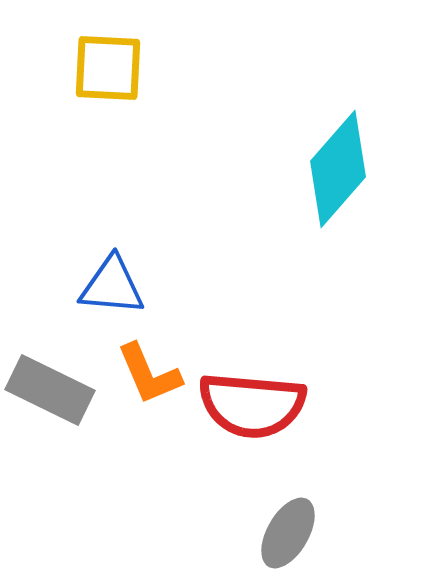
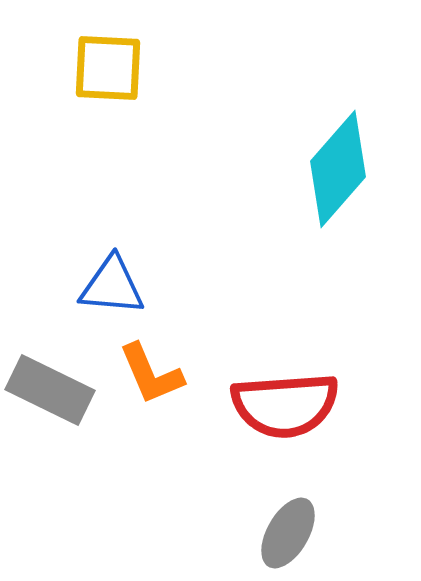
orange L-shape: moved 2 px right
red semicircle: moved 33 px right; rotated 9 degrees counterclockwise
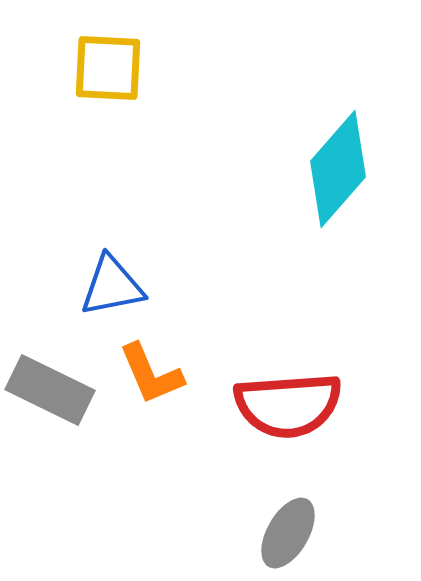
blue triangle: rotated 16 degrees counterclockwise
red semicircle: moved 3 px right
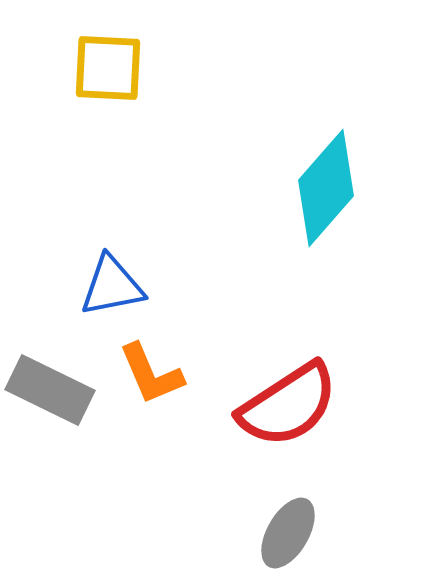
cyan diamond: moved 12 px left, 19 px down
red semicircle: rotated 29 degrees counterclockwise
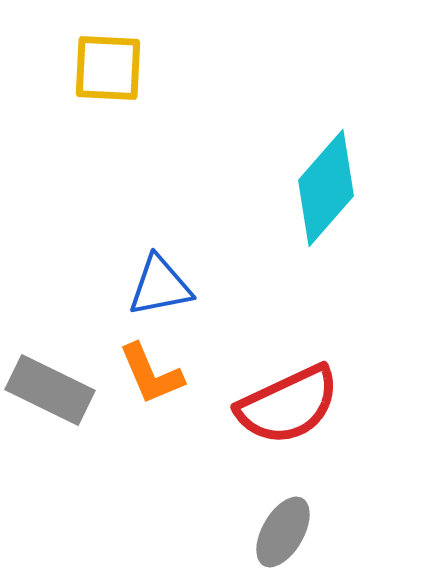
blue triangle: moved 48 px right
red semicircle: rotated 8 degrees clockwise
gray ellipse: moved 5 px left, 1 px up
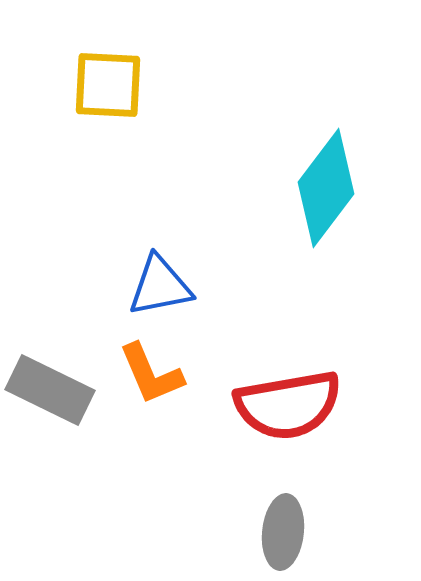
yellow square: moved 17 px down
cyan diamond: rotated 4 degrees counterclockwise
red semicircle: rotated 15 degrees clockwise
gray ellipse: rotated 24 degrees counterclockwise
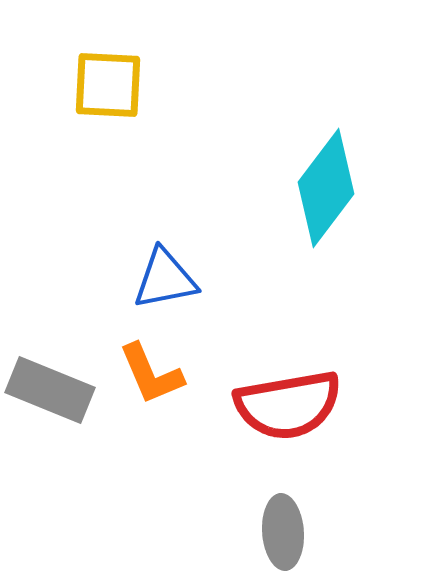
blue triangle: moved 5 px right, 7 px up
gray rectangle: rotated 4 degrees counterclockwise
gray ellipse: rotated 10 degrees counterclockwise
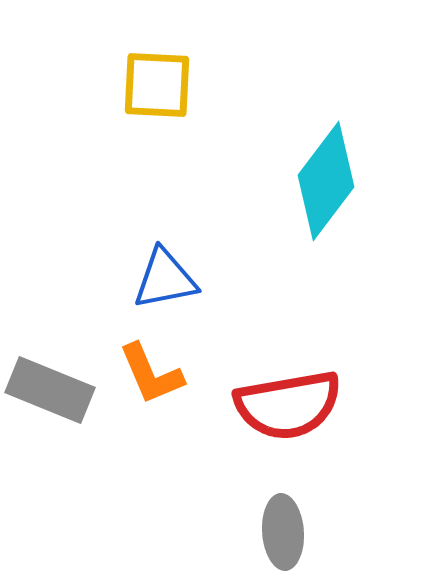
yellow square: moved 49 px right
cyan diamond: moved 7 px up
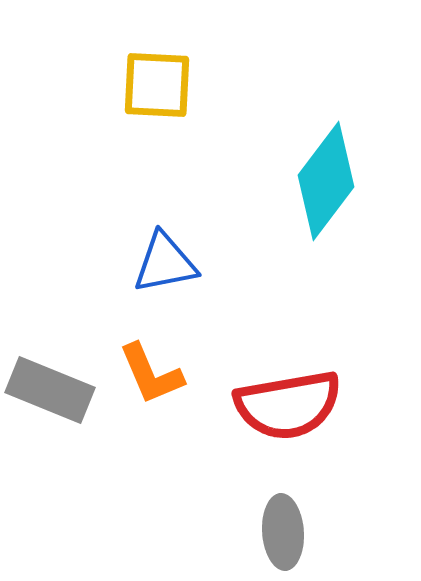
blue triangle: moved 16 px up
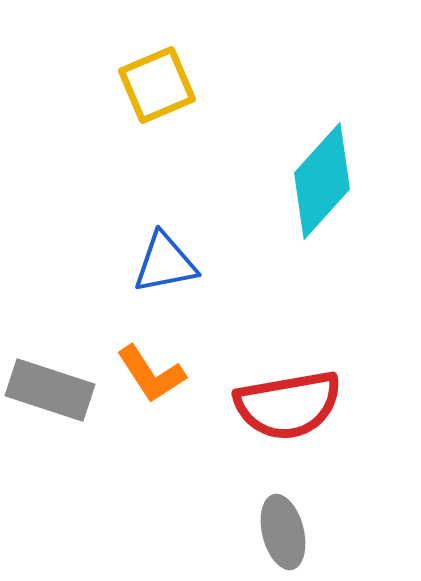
yellow square: rotated 26 degrees counterclockwise
cyan diamond: moved 4 px left; rotated 5 degrees clockwise
orange L-shape: rotated 10 degrees counterclockwise
gray rectangle: rotated 4 degrees counterclockwise
gray ellipse: rotated 10 degrees counterclockwise
